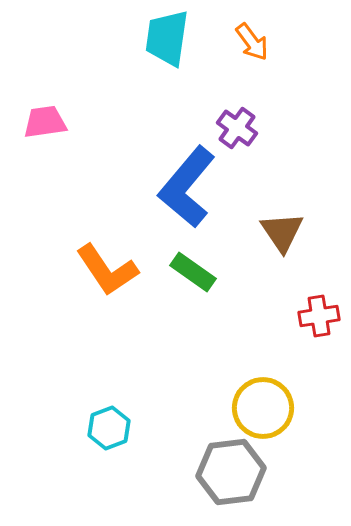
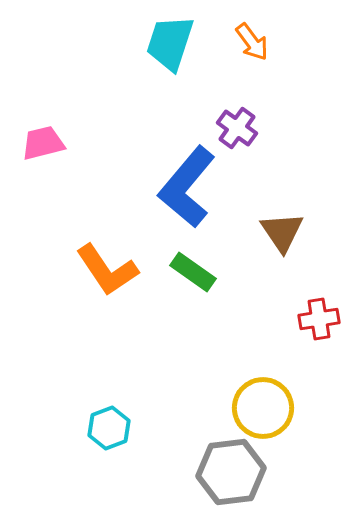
cyan trapezoid: moved 3 px right, 5 px down; rotated 10 degrees clockwise
pink trapezoid: moved 2 px left, 21 px down; rotated 6 degrees counterclockwise
red cross: moved 3 px down
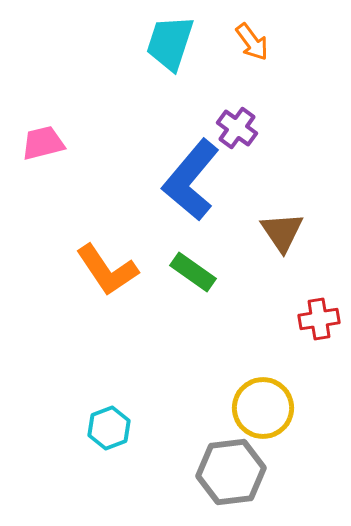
blue L-shape: moved 4 px right, 7 px up
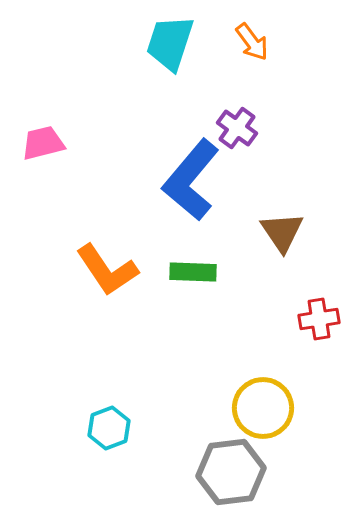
green rectangle: rotated 33 degrees counterclockwise
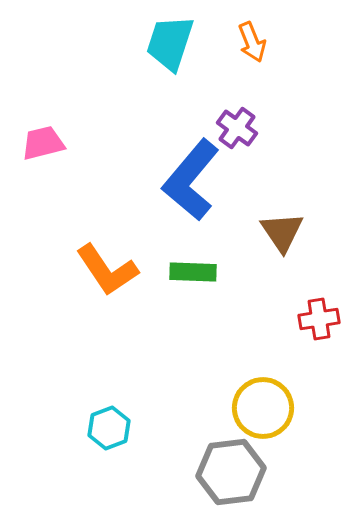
orange arrow: rotated 15 degrees clockwise
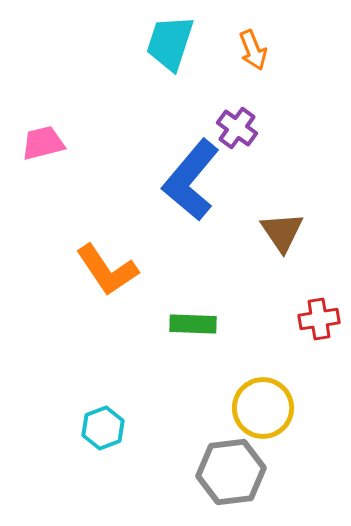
orange arrow: moved 1 px right, 8 px down
green rectangle: moved 52 px down
cyan hexagon: moved 6 px left
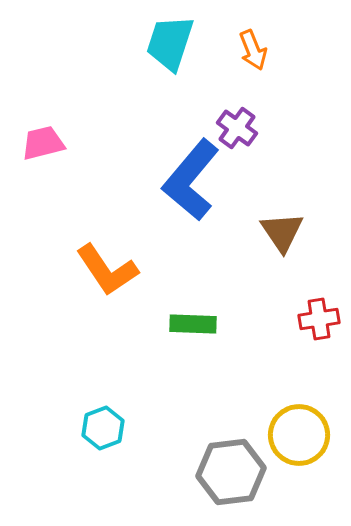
yellow circle: moved 36 px right, 27 px down
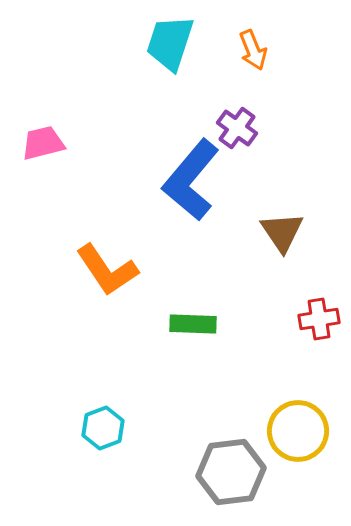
yellow circle: moved 1 px left, 4 px up
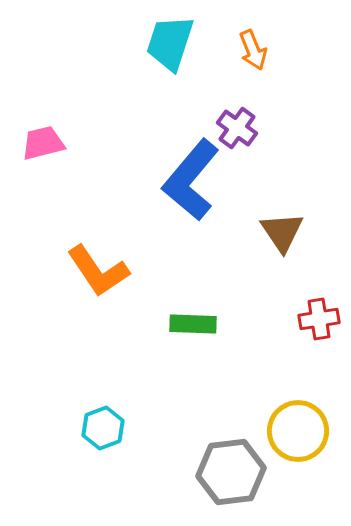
orange L-shape: moved 9 px left, 1 px down
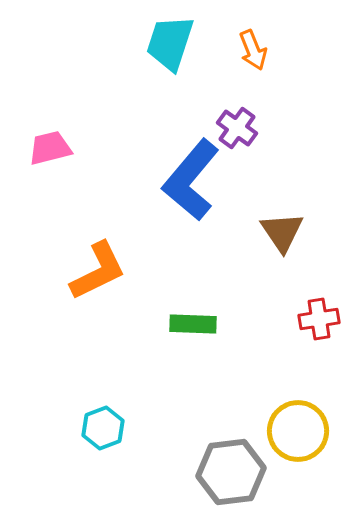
pink trapezoid: moved 7 px right, 5 px down
orange L-shape: rotated 82 degrees counterclockwise
